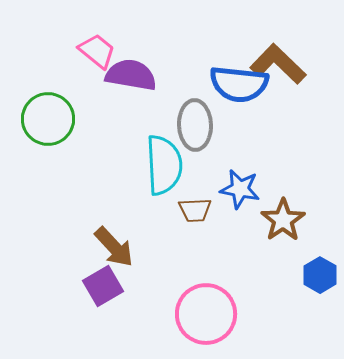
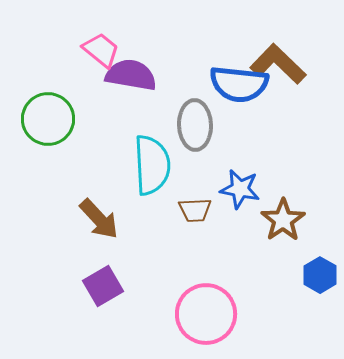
pink trapezoid: moved 4 px right, 1 px up
cyan semicircle: moved 12 px left
brown arrow: moved 15 px left, 28 px up
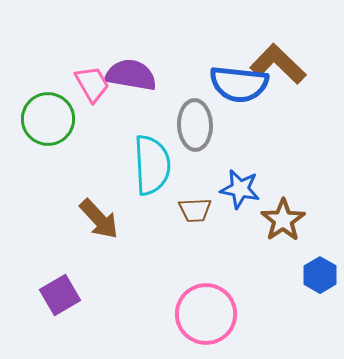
pink trapezoid: moved 9 px left, 34 px down; rotated 21 degrees clockwise
purple square: moved 43 px left, 9 px down
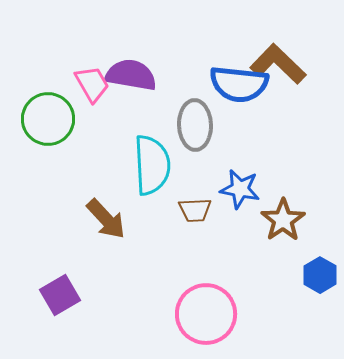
brown arrow: moved 7 px right
